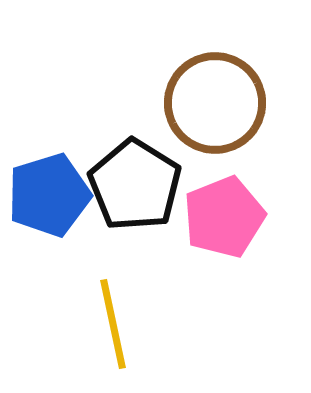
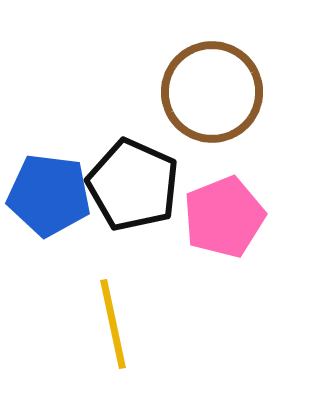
brown circle: moved 3 px left, 11 px up
black pentagon: moved 2 px left; rotated 8 degrees counterclockwise
blue pentagon: rotated 24 degrees clockwise
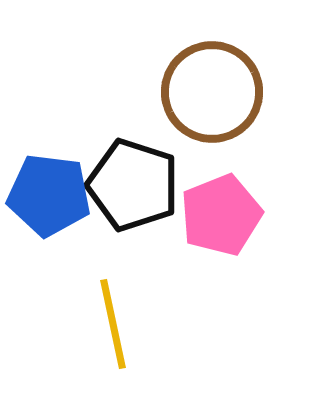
black pentagon: rotated 6 degrees counterclockwise
pink pentagon: moved 3 px left, 2 px up
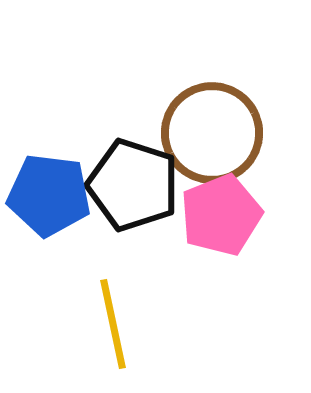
brown circle: moved 41 px down
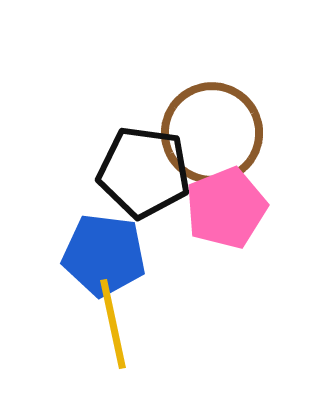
black pentagon: moved 11 px right, 13 px up; rotated 10 degrees counterclockwise
blue pentagon: moved 55 px right, 60 px down
pink pentagon: moved 5 px right, 7 px up
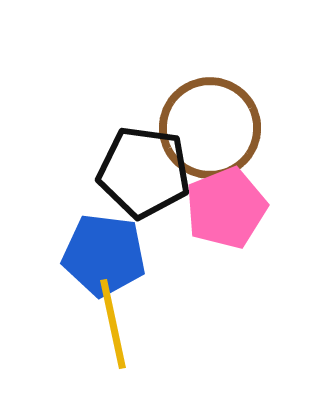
brown circle: moved 2 px left, 5 px up
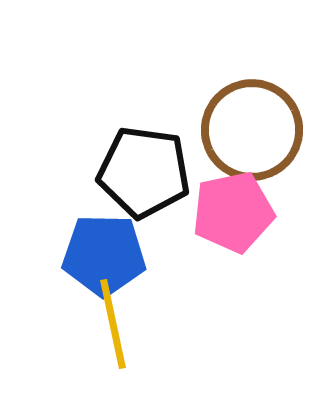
brown circle: moved 42 px right, 2 px down
pink pentagon: moved 7 px right, 4 px down; rotated 10 degrees clockwise
blue pentagon: rotated 6 degrees counterclockwise
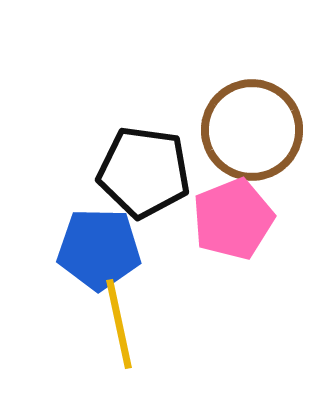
pink pentagon: moved 7 px down; rotated 10 degrees counterclockwise
blue pentagon: moved 5 px left, 6 px up
yellow line: moved 6 px right
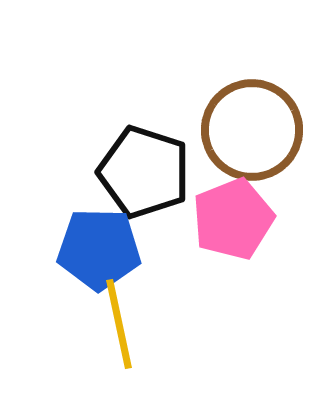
black pentagon: rotated 10 degrees clockwise
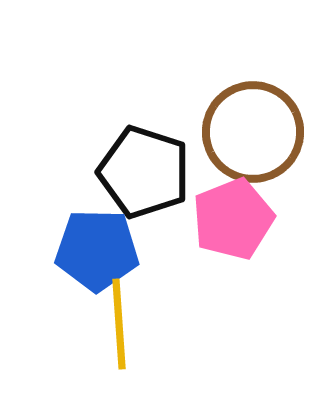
brown circle: moved 1 px right, 2 px down
blue pentagon: moved 2 px left, 1 px down
yellow line: rotated 8 degrees clockwise
